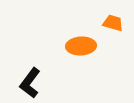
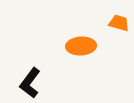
orange trapezoid: moved 6 px right
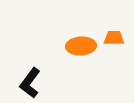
orange trapezoid: moved 5 px left, 15 px down; rotated 15 degrees counterclockwise
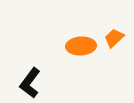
orange trapezoid: rotated 45 degrees counterclockwise
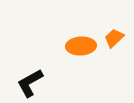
black L-shape: rotated 24 degrees clockwise
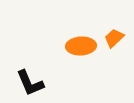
black L-shape: rotated 84 degrees counterclockwise
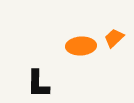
black L-shape: moved 8 px right, 1 px down; rotated 24 degrees clockwise
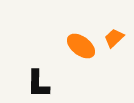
orange ellipse: rotated 40 degrees clockwise
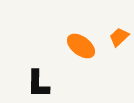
orange trapezoid: moved 5 px right, 1 px up
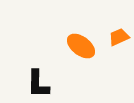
orange trapezoid: rotated 20 degrees clockwise
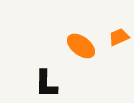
black L-shape: moved 8 px right
